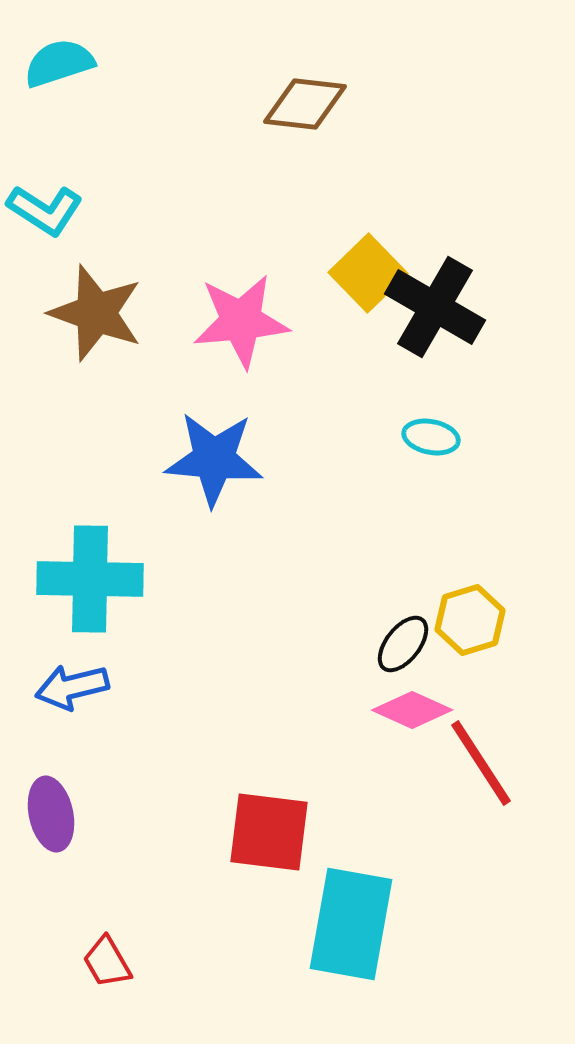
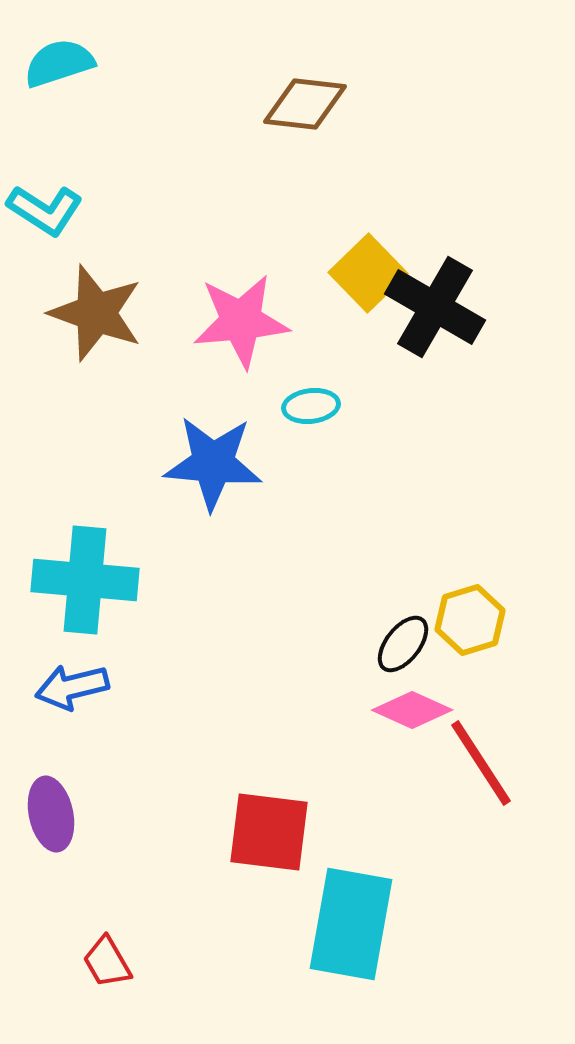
cyan ellipse: moved 120 px left, 31 px up; rotated 18 degrees counterclockwise
blue star: moved 1 px left, 4 px down
cyan cross: moved 5 px left, 1 px down; rotated 4 degrees clockwise
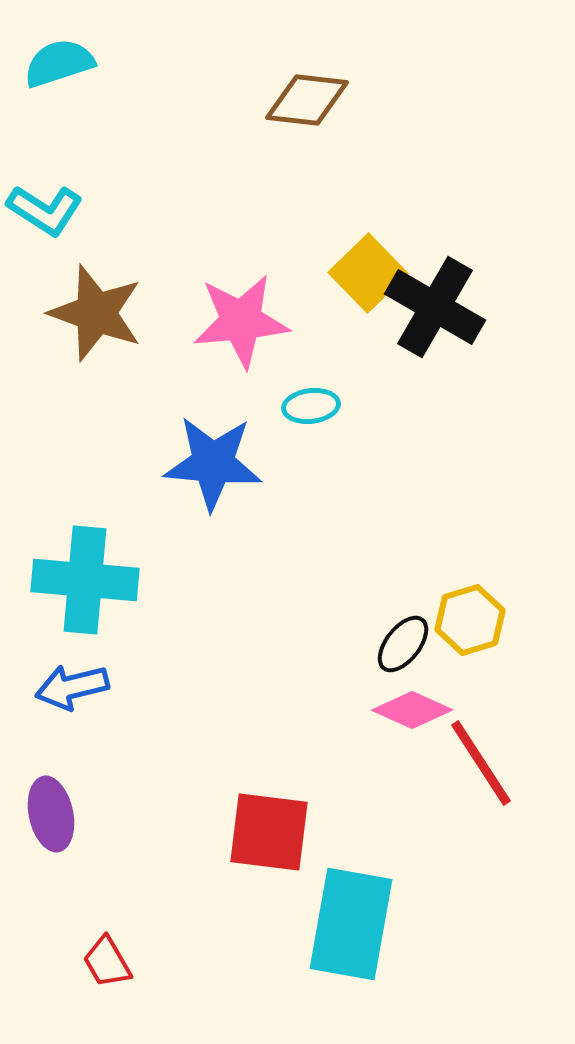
brown diamond: moved 2 px right, 4 px up
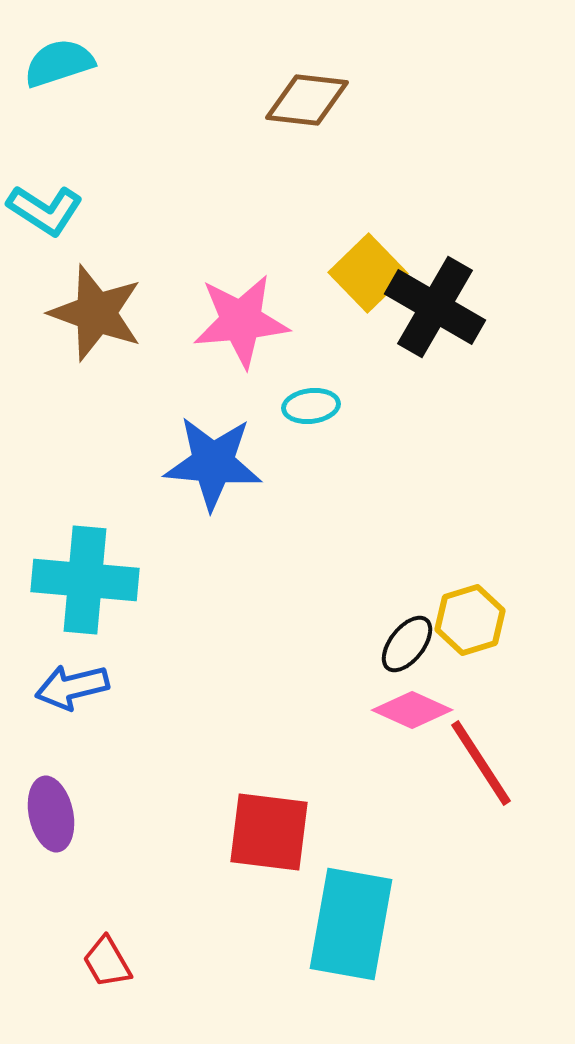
black ellipse: moved 4 px right
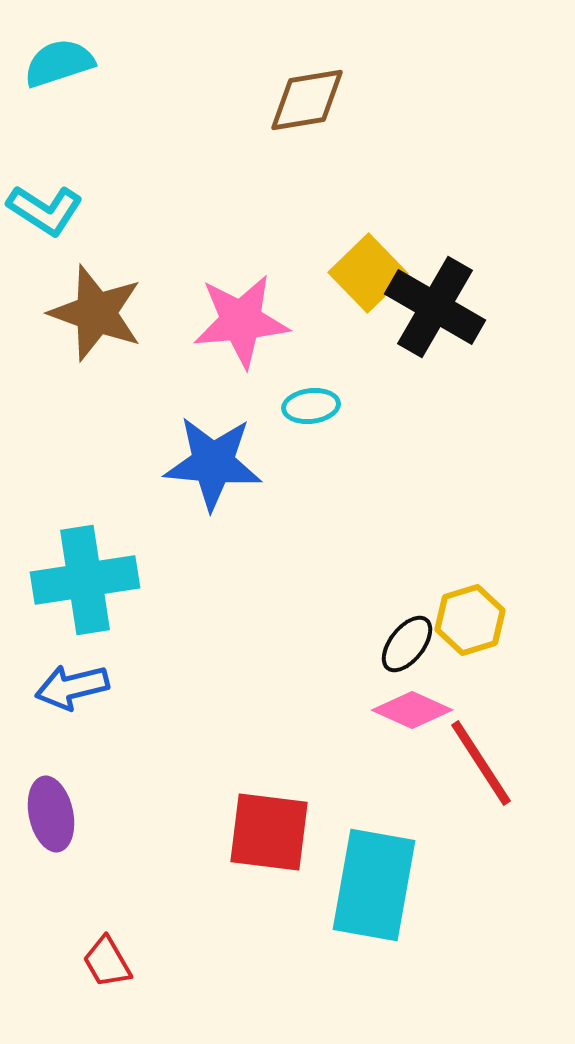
brown diamond: rotated 16 degrees counterclockwise
cyan cross: rotated 14 degrees counterclockwise
cyan rectangle: moved 23 px right, 39 px up
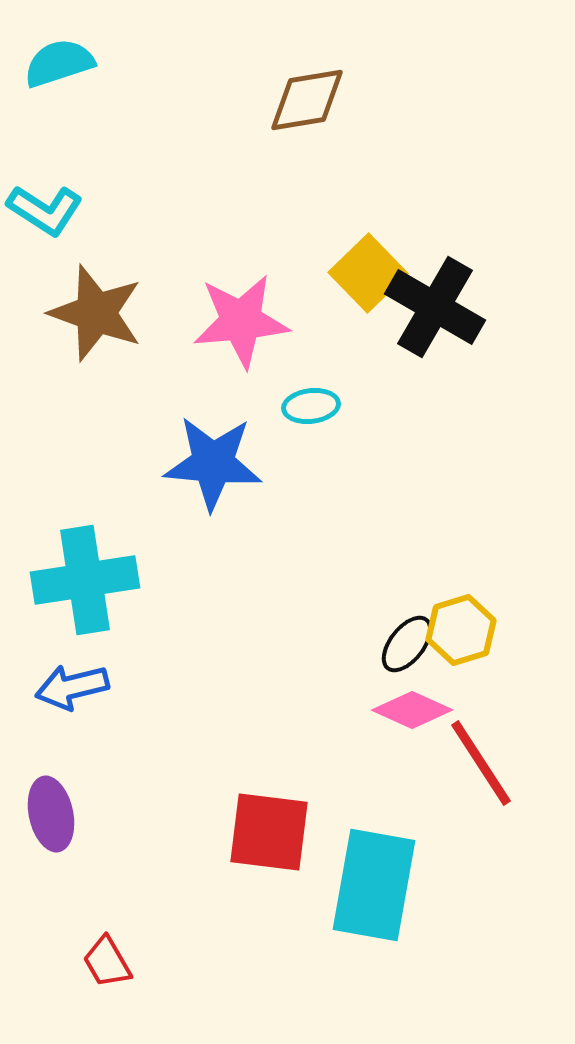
yellow hexagon: moved 9 px left, 10 px down
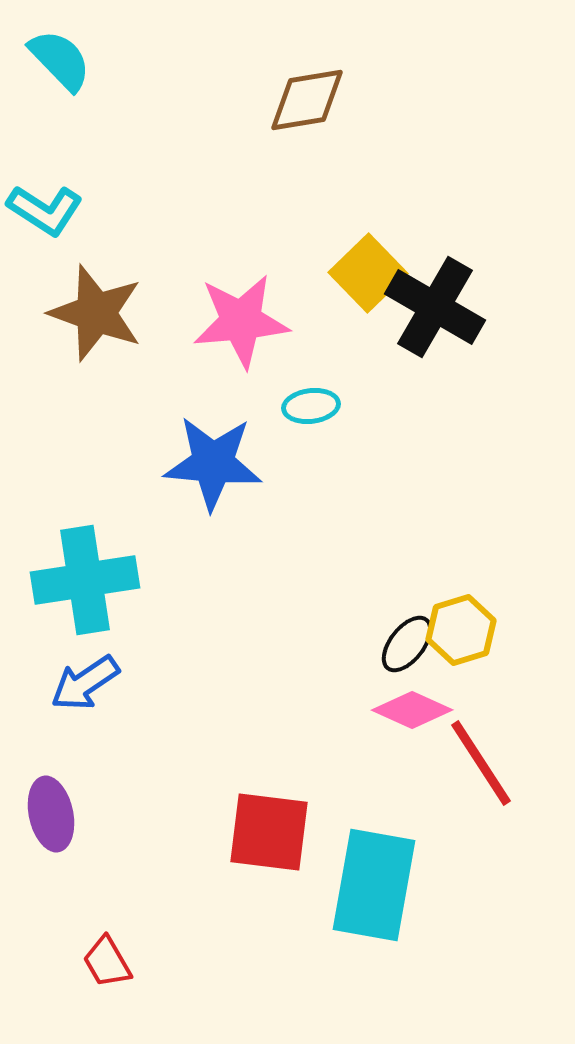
cyan semicircle: moved 1 px right, 3 px up; rotated 64 degrees clockwise
blue arrow: moved 13 px right, 4 px up; rotated 20 degrees counterclockwise
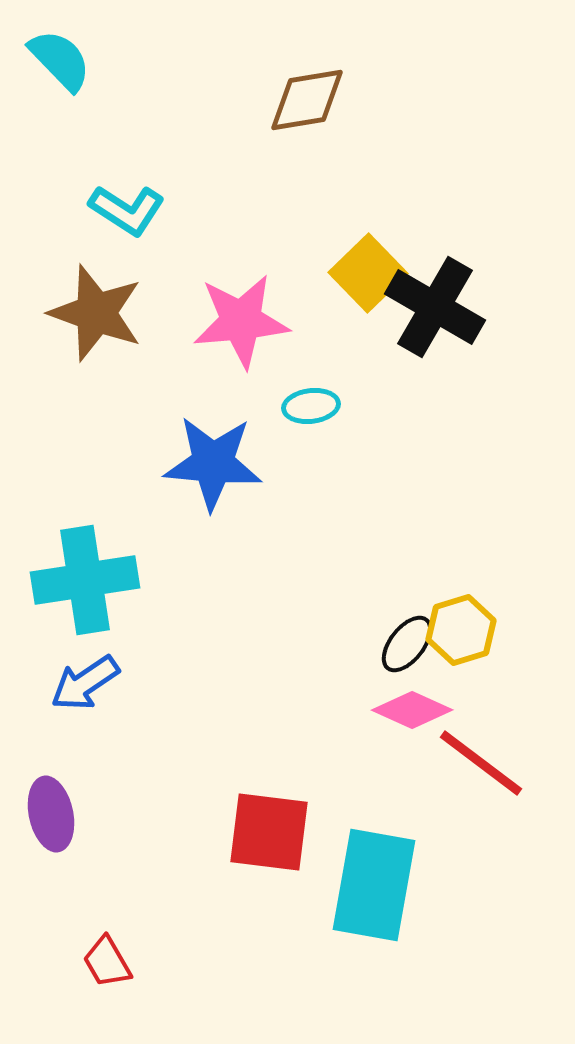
cyan L-shape: moved 82 px right
red line: rotated 20 degrees counterclockwise
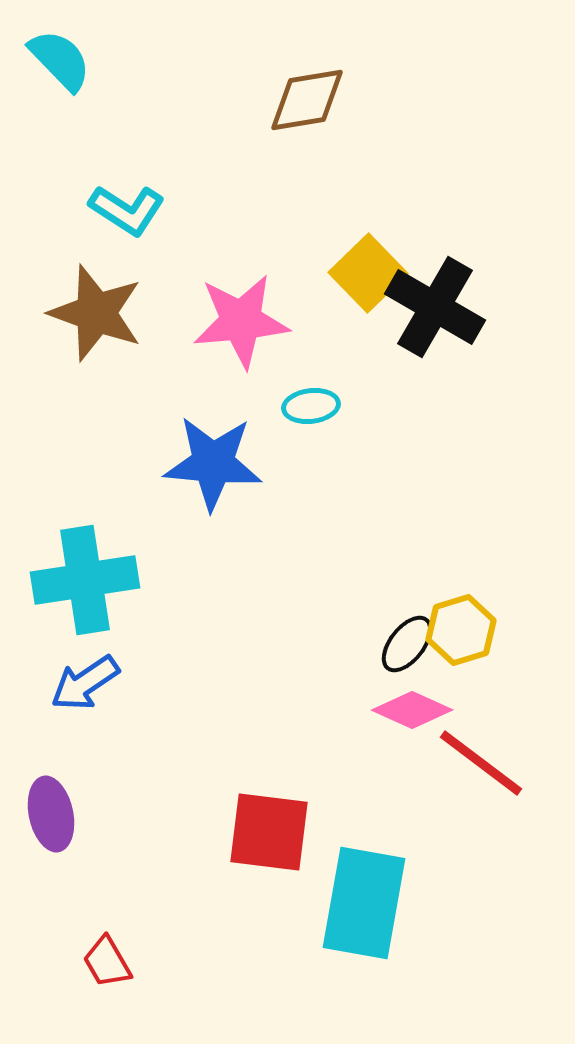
cyan rectangle: moved 10 px left, 18 px down
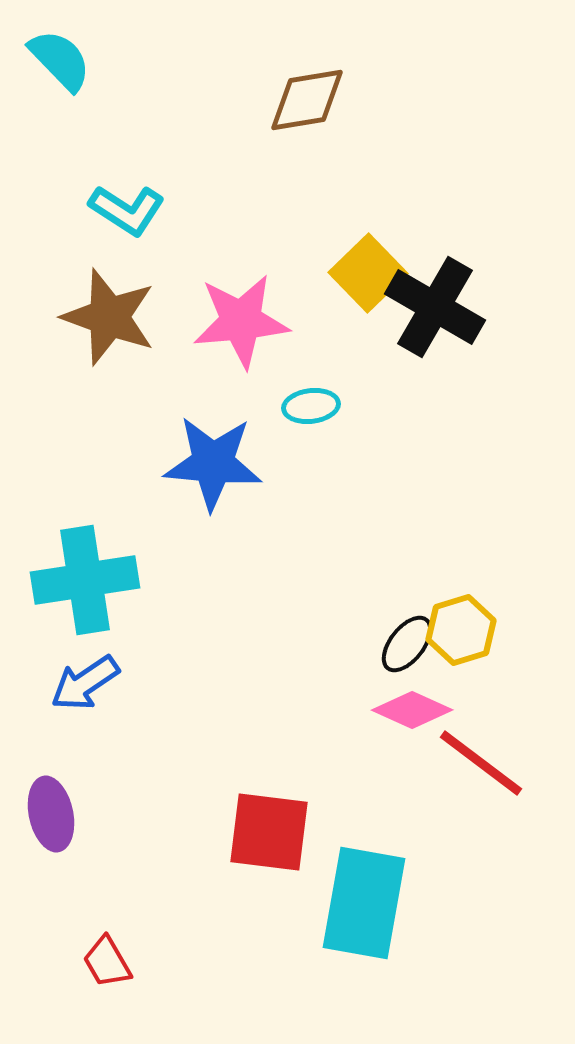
brown star: moved 13 px right, 4 px down
